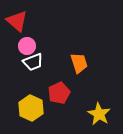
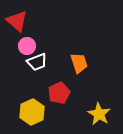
white trapezoid: moved 4 px right
yellow hexagon: moved 1 px right, 4 px down; rotated 10 degrees clockwise
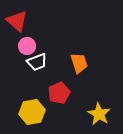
yellow hexagon: rotated 15 degrees clockwise
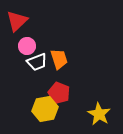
red triangle: rotated 35 degrees clockwise
orange trapezoid: moved 20 px left, 4 px up
red pentagon: rotated 25 degrees counterclockwise
yellow hexagon: moved 13 px right, 3 px up
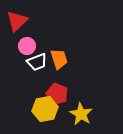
red pentagon: moved 2 px left, 1 px down
yellow star: moved 18 px left
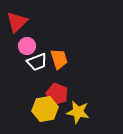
red triangle: moved 1 px down
yellow star: moved 3 px left, 2 px up; rotated 20 degrees counterclockwise
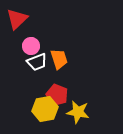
red triangle: moved 3 px up
pink circle: moved 4 px right
red pentagon: moved 1 px down
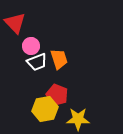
red triangle: moved 2 px left, 4 px down; rotated 30 degrees counterclockwise
yellow star: moved 7 px down; rotated 10 degrees counterclockwise
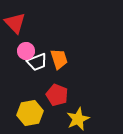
pink circle: moved 5 px left, 5 px down
yellow hexagon: moved 15 px left, 4 px down
yellow star: rotated 25 degrees counterclockwise
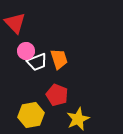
yellow hexagon: moved 1 px right, 2 px down
